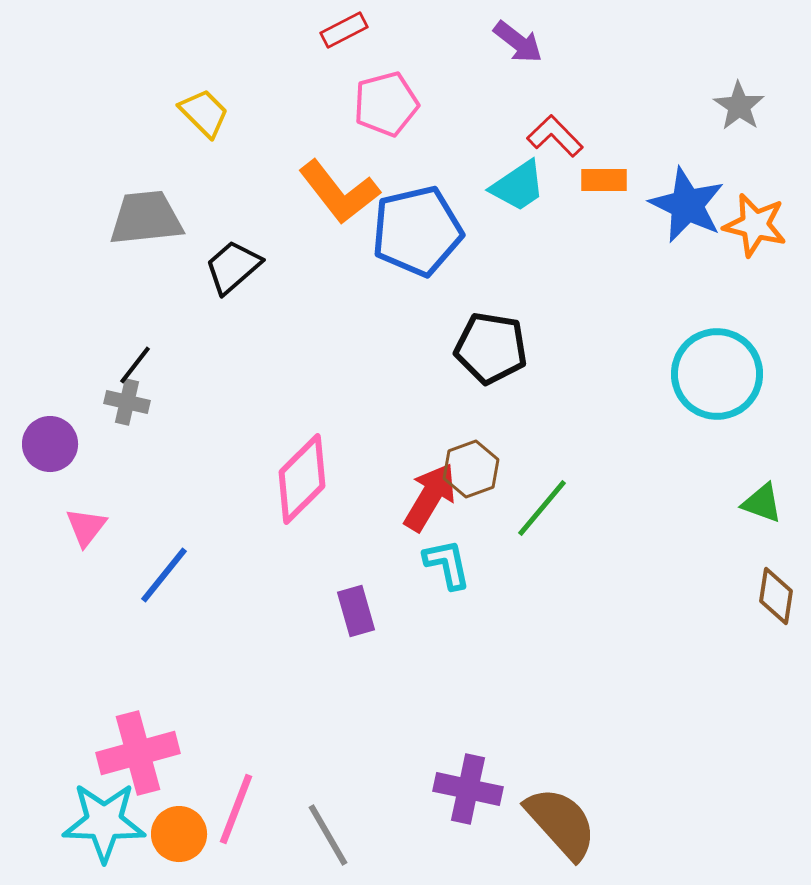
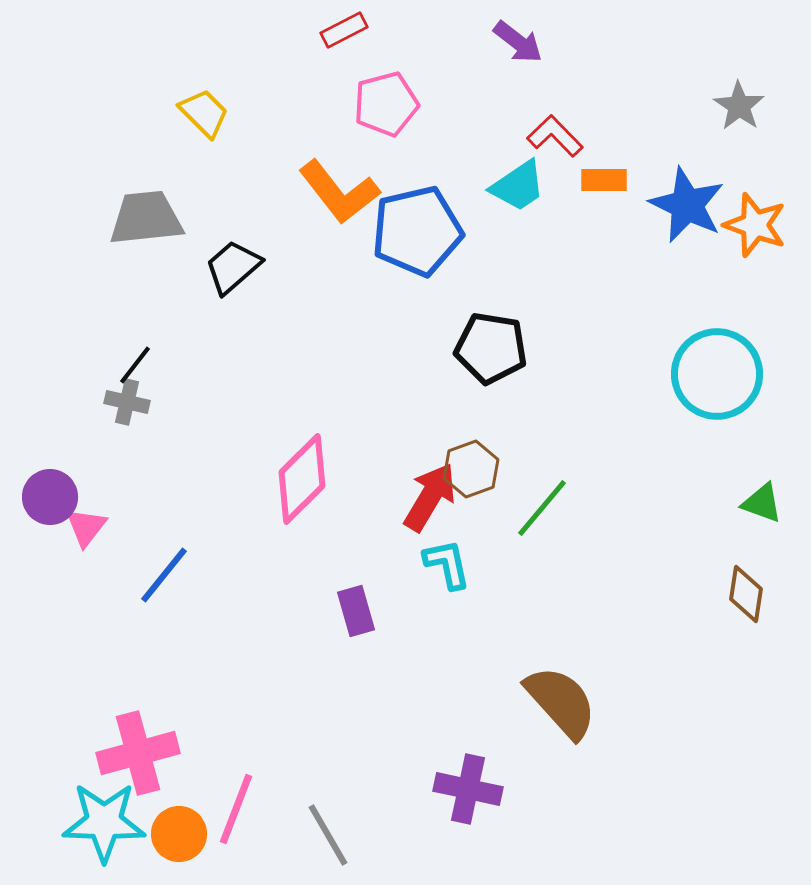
orange star: rotated 6 degrees clockwise
purple circle: moved 53 px down
brown diamond: moved 30 px left, 2 px up
brown semicircle: moved 121 px up
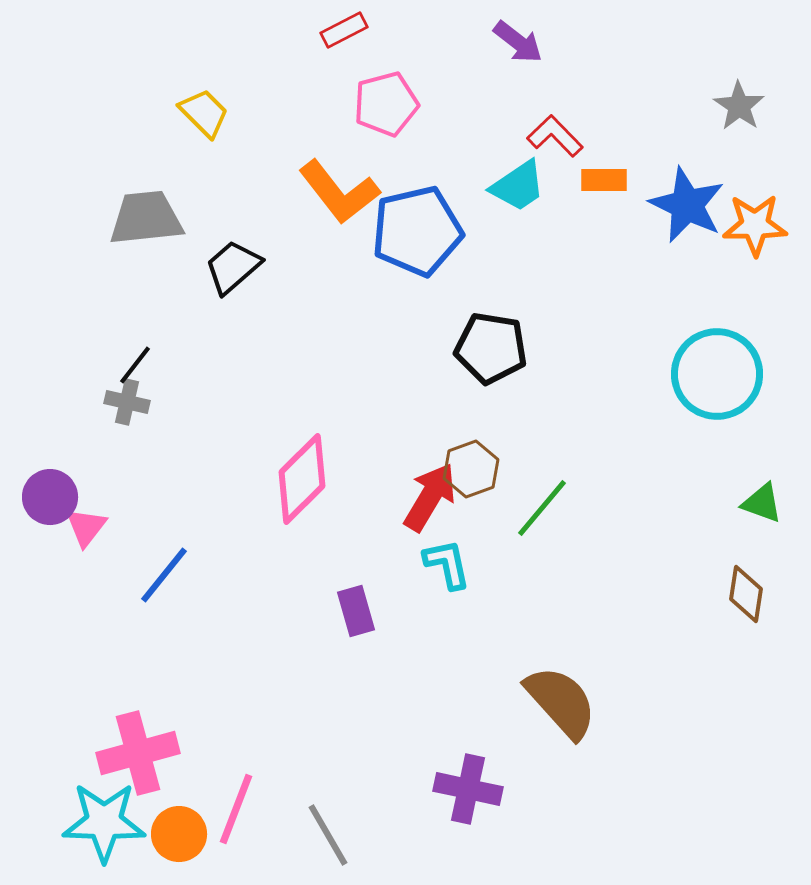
orange star: rotated 20 degrees counterclockwise
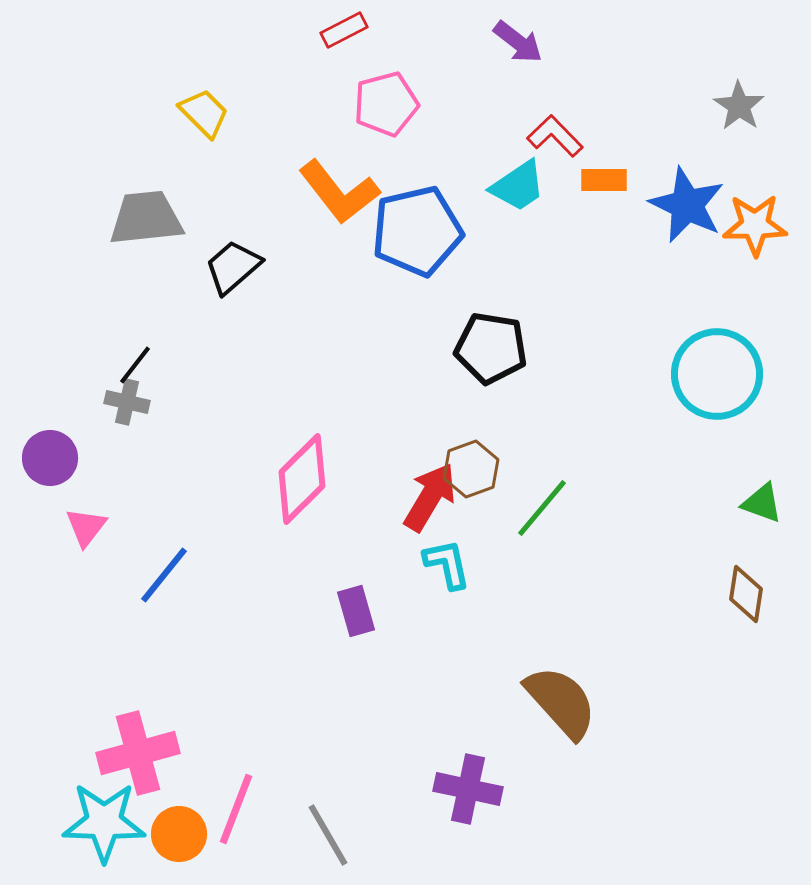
purple circle: moved 39 px up
